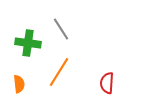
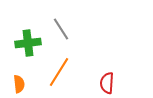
green cross: rotated 15 degrees counterclockwise
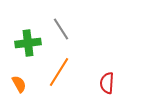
orange semicircle: rotated 24 degrees counterclockwise
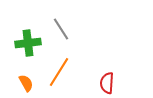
orange semicircle: moved 7 px right, 1 px up
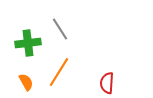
gray line: moved 1 px left
orange semicircle: moved 1 px up
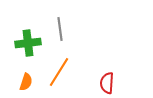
gray line: rotated 25 degrees clockwise
orange semicircle: rotated 48 degrees clockwise
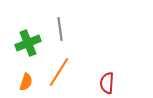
green cross: rotated 15 degrees counterclockwise
